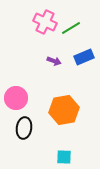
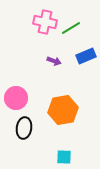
pink cross: rotated 15 degrees counterclockwise
blue rectangle: moved 2 px right, 1 px up
orange hexagon: moved 1 px left
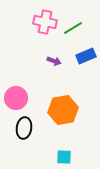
green line: moved 2 px right
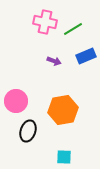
green line: moved 1 px down
pink circle: moved 3 px down
black ellipse: moved 4 px right, 3 px down; rotated 10 degrees clockwise
